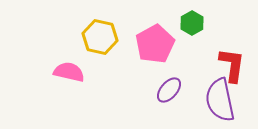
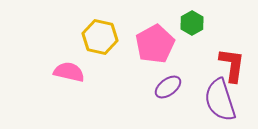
purple ellipse: moved 1 px left, 3 px up; rotated 12 degrees clockwise
purple semicircle: rotated 6 degrees counterclockwise
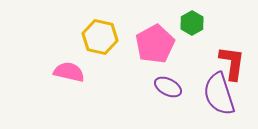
red L-shape: moved 2 px up
purple ellipse: rotated 64 degrees clockwise
purple semicircle: moved 1 px left, 6 px up
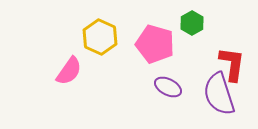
yellow hexagon: rotated 12 degrees clockwise
pink pentagon: rotated 27 degrees counterclockwise
red L-shape: moved 1 px down
pink semicircle: moved 1 px up; rotated 112 degrees clockwise
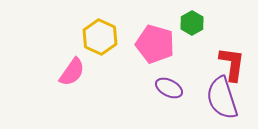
pink semicircle: moved 3 px right, 1 px down
purple ellipse: moved 1 px right, 1 px down
purple semicircle: moved 3 px right, 4 px down
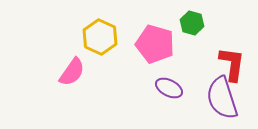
green hexagon: rotated 15 degrees counterclockwise
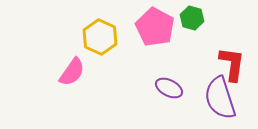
green hexagon: moved 5 px up
pink pentagon: moved 17 px up; rotated 12 degrees clockwise
purple semicircle: moved 2 px left
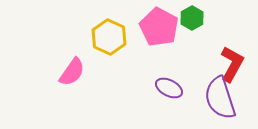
green hexagon: rotated 15 degrees clockwise
pink pentagon: moved 4 px right
yellow hexagon: moved 9 px right
red L-shape: rotated 21 degrees clockwise
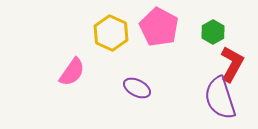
green hexagon: moved 21 px right, 14 px down
yellow hexagon: moved 2 px right, 4 px up
purple ellipse: moved 32 px left
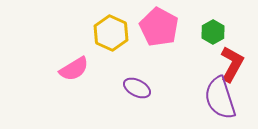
pink semicircle: moved 2 px right, 3 px up; rotated 24 degrees clockwise
